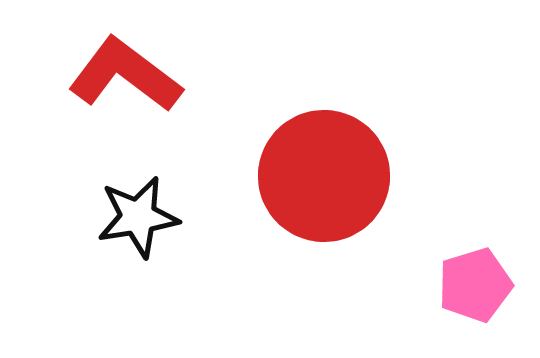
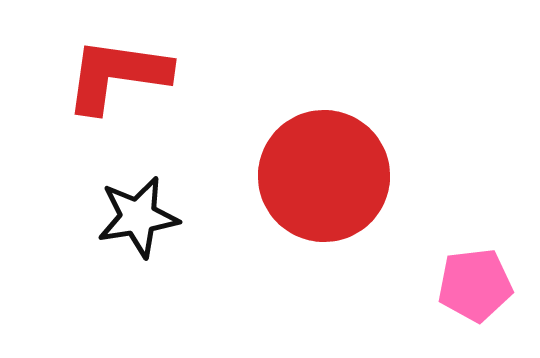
red L-shape: moved 8 px left; rotated 29 degrees counterclockwise
pink pentagon: rotated 10 degrees clockwise
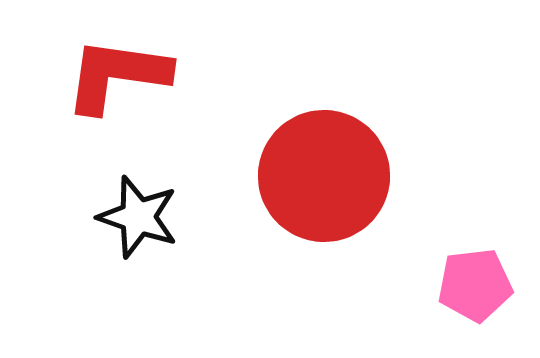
black star: rotated 28 degrees clockwise
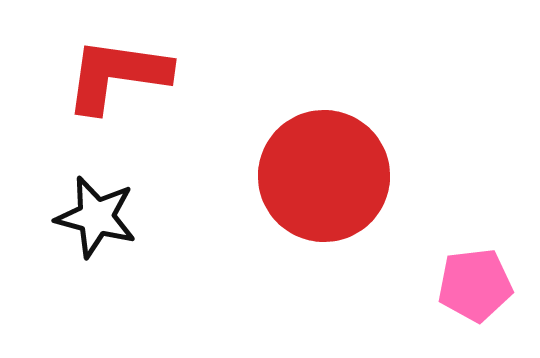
black star: moved 42 px left; rotated 4 degrees counterclockwise
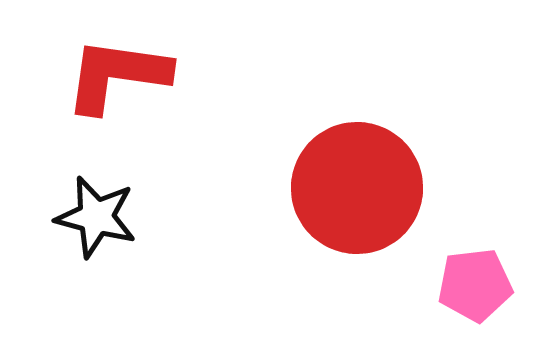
red circle: moved 33 px right, 12 px down
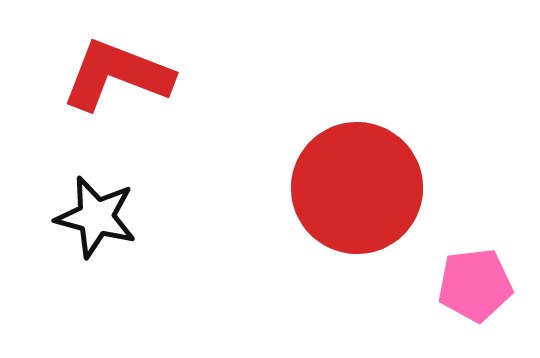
red L-shape: rotated 13 degrees clockwise
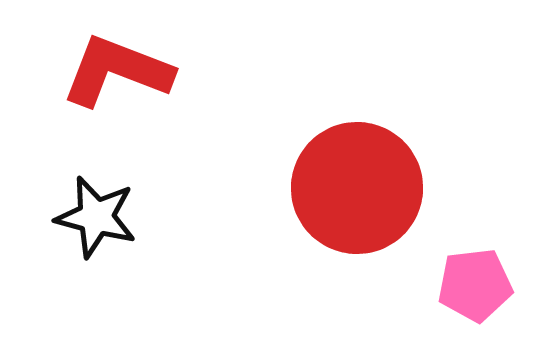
red L-shape: moved 4 px up
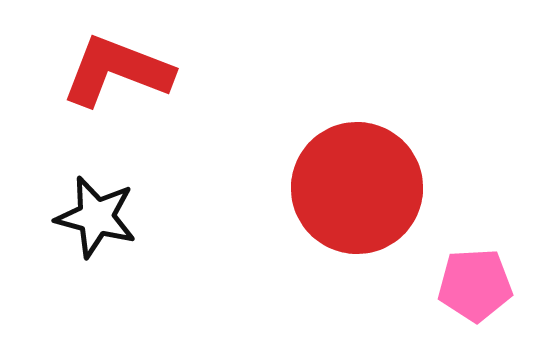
pink pentagon: rotated 4 degrees clockwise
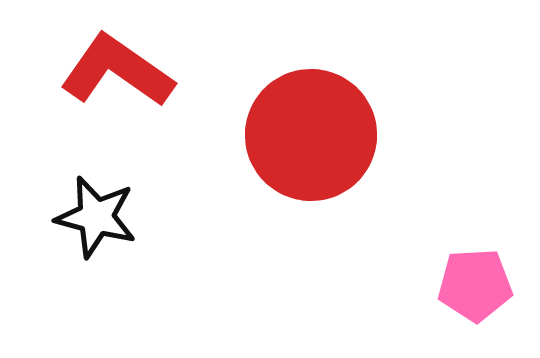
red L-shape: rotated 14 degrees clockwise
red circle: moved 46 px left, 53 px up
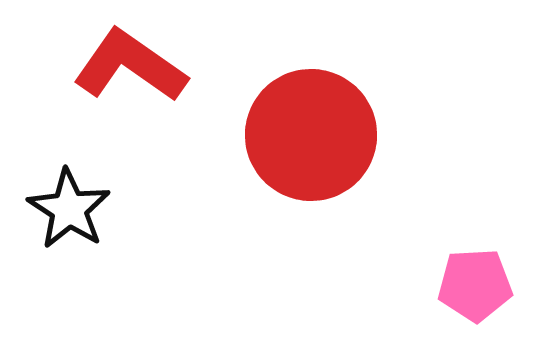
red L-shape: moved 13 px right, 5 px up
black star: moved 27 px left, 8 px up; rotated 18 degrees clockwise
